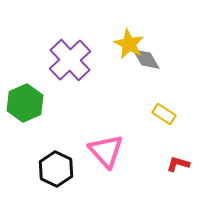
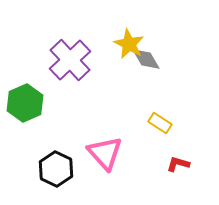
yellow rectangle: moved 4 px left, 9 px down
pink triangle: moved 1 px left, 2 px down
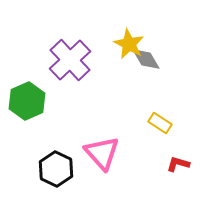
green hexagon: moved 2 px right, 2 px up
pink triangle: moved 3 px left
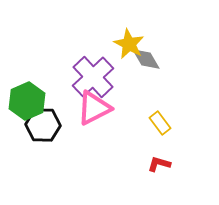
purple cross: moved 23 px right, 17 px down
yellow rectangle: rotated 20 degrees clockwise
pink triangle: moved 8 px left, 45 px up; rotated 45 degrees clockwise
red L-shape: moved 19 px left
black hexagon: moved 13 px left, 44 px up; rotated 24 degrees counterclockwise
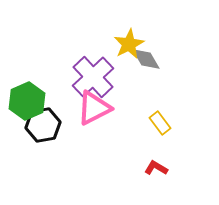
yellow star: rotated 16 degrees clockwise
black hexagon: rotated 12 degrees counterclockwise
red L-shape: moved 3 px left, 4 px down; rotated 15 degrees clockwise
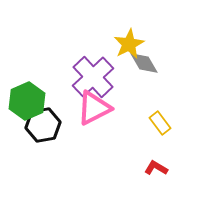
gray diamond: moved 2 px left, 4 px down
